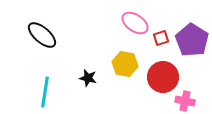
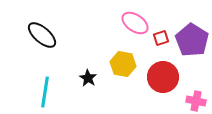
yellow hexagon: moved 2 px left
black star: rotated 18 degrees clockwise
pink cross: moved 11 px right
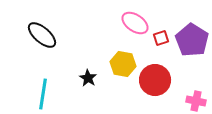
red circle: moved 8 px left, 3 px down
cyan line: moved 2 px left, 2 px down
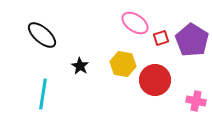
black star: moved 8 px left, 12 px up
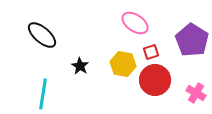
red square: moved 10 px left, 14 px down
pink cross: moved 8 px up; rotated 18 degrees clockwise
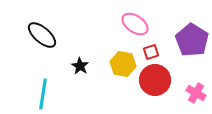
pink ellipse: moved 1 px down
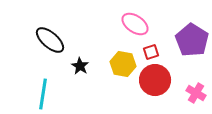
black ellipse: moved 8 px right, 5 px down
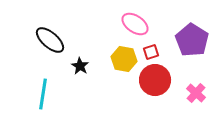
yellow hexagon: moved 1 px right, 5 px up
pink cross: rotated 12 degrees clockwise
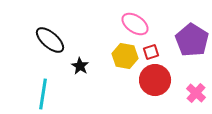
yellow hexagon: moved 1 px right, 3 px up
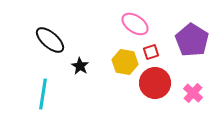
yellow hexagon: moved 6 px down
red circle: moved 3 px down
pink cross: moved 3 px left
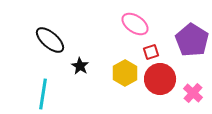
yellow hexagon: moved 11 px down; rotated 20 degrees clockwise
red circle: moved 5 px right, 4 px up
